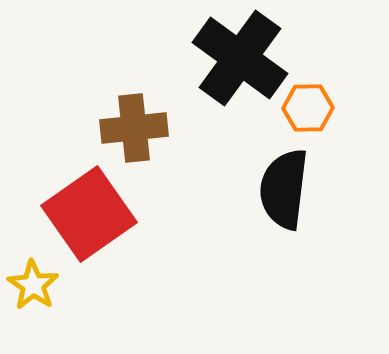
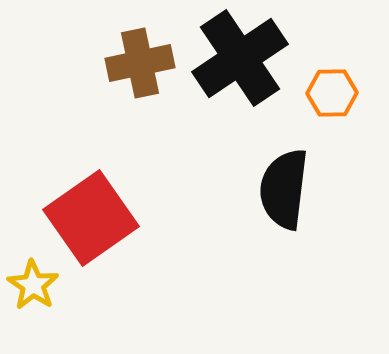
black cross: rotated 20 degrees clockwise
orange hexagon: moved 24 px right, 15 px up
brown cross: moved 6 px right, 65 px up; rotated 6 degrees counterclockwise
red square: moved 2 px right, 4 px down
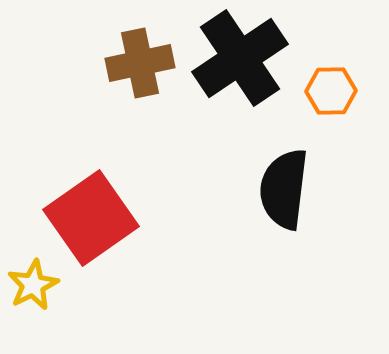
orange hexagon: moved 1 px left, 2 px up
yellow star: rotated 12 degrees clockwise
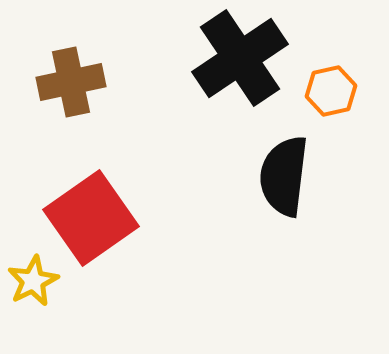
brown cross: moved 69 px left, 19 px down
orange hexagon: rotated 12 degrees counterclockwise
black semicircle: moved 13 px up
yellow star: moved 4 px up
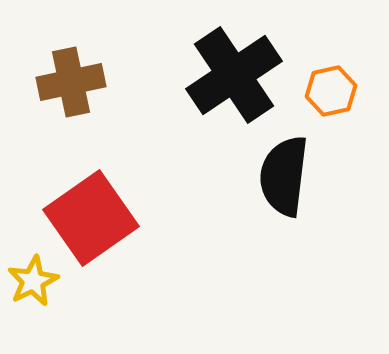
black cross: moved 6 px left, 17 px down
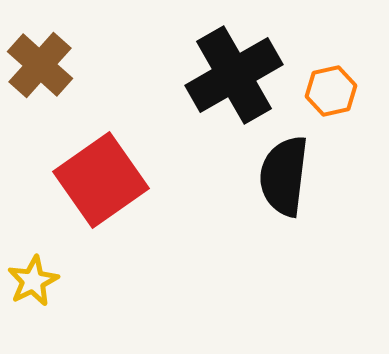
black cross: rotated 4 degrees clockwise
brown cross: moved 31 px left, 17 px up; rotated 36 degrees counterclockwise
red square: moved 10 px right, 38 px up
